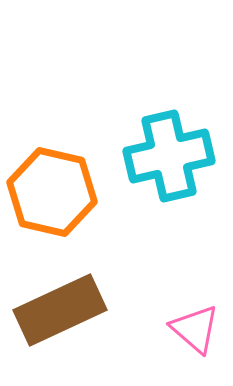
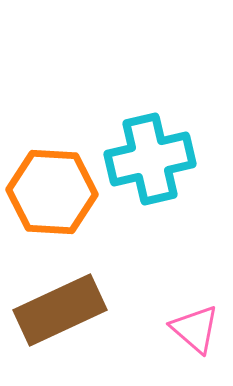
cyan cross: moved 19 px left, 3 px down
orange hexagon: rotated 10 degrees counterclockwise
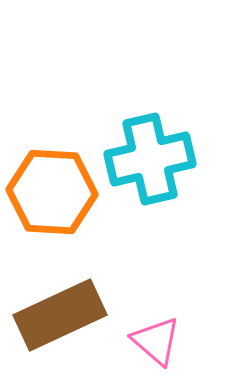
brown rectangle: moved 5 px down
pink triangle: moved 39 px left, 12 px down
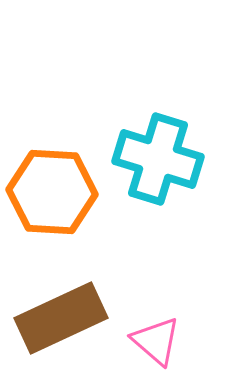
cyan cross: moved 8 px right; rotated 30 degrees clockwise
brown rectangle: moved 1 px right, 3 px down
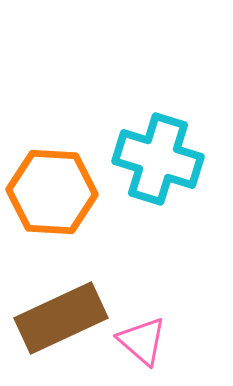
pink triangle: moved 14 px left
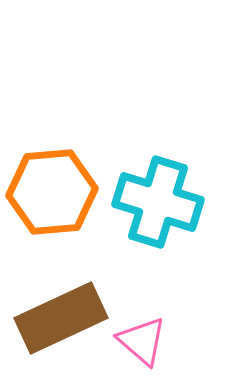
cyan cross: moved 43 px down
orange hexagon: rotated 8 degrees counterclockwise
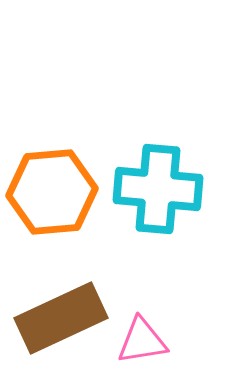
cyan cross: moved 13 px up; rotated 12 degrees counterclockwise
pink triangle: rotated 50 degrees counterclockwise
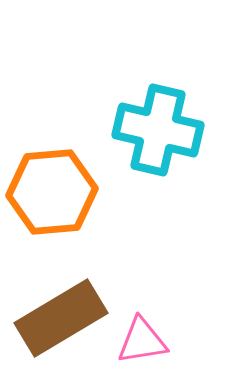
cyan cross: moved 59 px up; rotated 8 degrees clockwise
brown rectangle: rotated 6 degrees counterclockwise
